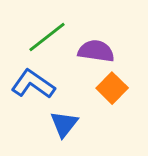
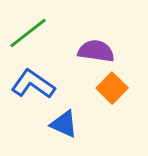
green line: moved 19 px left, 4 px up
blue triangle: rotated 44 degrees counterclockwise
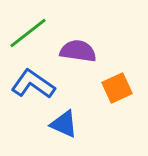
purple semicircle: moved 18 px left
orange square: moved 5 px right; rotated 20 degrees clockwise
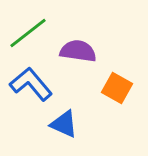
blue L-shape: moved 2 px left; rotated 15 degrees clockwise
orange square: rotated 36 degrees counterclockwise
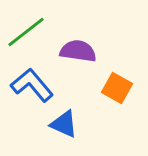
green line: moved 2 px left, 1 px up
blue L-shape: moved 1 px right, 1 px down
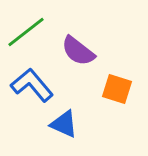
purple semicircle: rotated 150 degrees counterclockwise
orange square: moved 1 px down; rotated 12 degrees counterclockwise
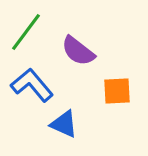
green line: rotated 15 degrees counterclockwise
orange square: moved 2 px down; rotated 20 degrees counterclockwise
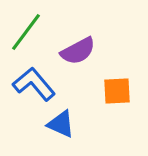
purple semicircle: rotated 66 degrees counterclockwise
blue L-shape: moved 2 px right, 1 px up
blue triangle: moved 3 px left
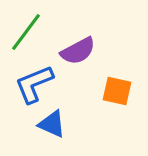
blue L-shape: rotated 72 degrees counterclockwise
orange square: rotated 16 degrees clockwise
blue triangle: moved 9 px left
